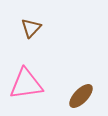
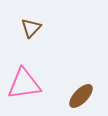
pink triangle: moved 2 px left
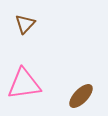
brown triangle: moved 6 px left, 4 px up
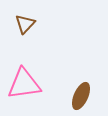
brown ellipse: rotated 20 degrees counterclockwise
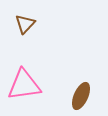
pink triangle: moved 1 px down
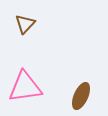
pink triangle: moved 1 px right, 2 px down
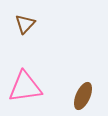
brown ellipse: moved 2 px right
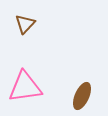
brown ellipse: moved 1 px left
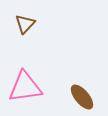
brown ellipse: moved 1 px down; rotated 64 degrees counterclockwise
